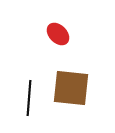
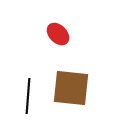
black line: moved 1 px left, 2 px up
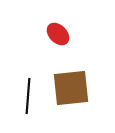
brown square: rotated 12 degrees counterclockwise
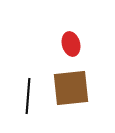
red ellipse: moved 13 px right, 10 px down; rotated 30 degrees clockwise
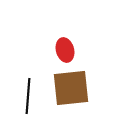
red ellipse: moved 6 px left, 6 px down
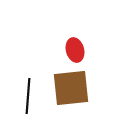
red ellipse: moved 10 px right
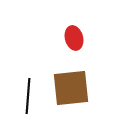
red ellipse: moved 1 px left, 12 px up
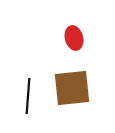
brown square: moved 1 px right
